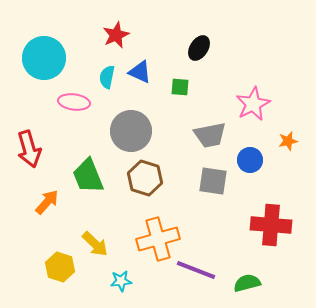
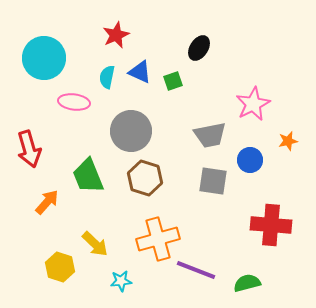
green square: moved 7 px left, 6 px up; rotated 24 degrees counterclockwise
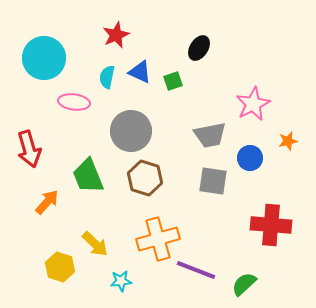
blue circle: moved 2 px up
green semicircle: moved 3 px left, 1 px down; rotated 28 degrees counterclockwise
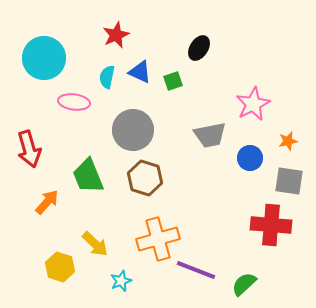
gray circle: moved 2 px right, 1 px up
gray square: moved 76 px right
cyan star: rotated 15 degrees counterclockwise
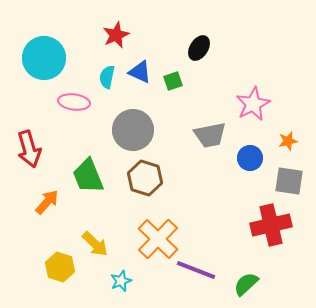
red cross: rotated 18 degrees counterclockwise
orange cross: rotated 30 degrees counterclockwise
green semicircle: moved 2 px right
